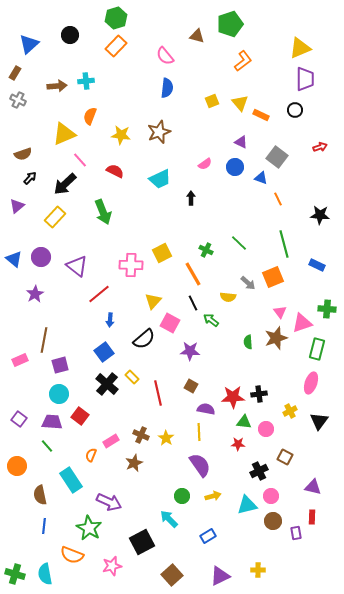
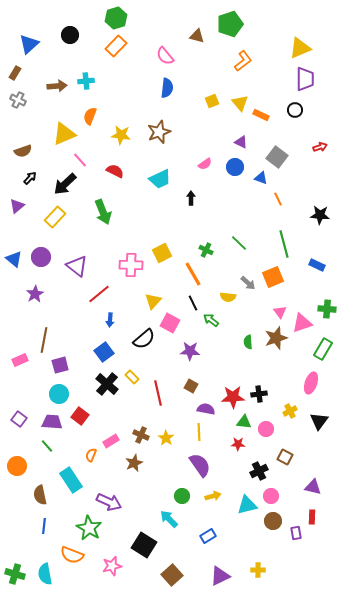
brown semicircle at (23, 154): moved 3 px up
green rectangle at (317, 349): moved 6 px right; rotated 15 degrees clockwise
black square at (142, 542): moved 2 px right, 3 px down; rotated 30 degrees counterclockwise
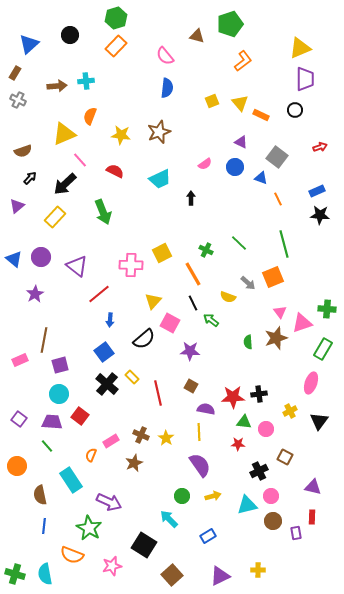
blue rectangle at (317, 265): moved 74 px up; rotated 49 degrees counterclockwise
yellow semicircle at (228, 297): rotated 14 degrees clockwise
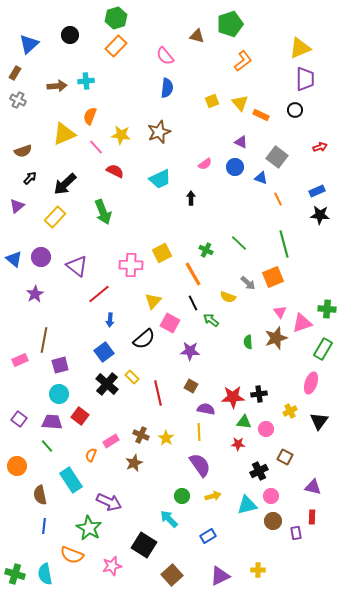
pink line at (80, 160): moved 16 px right, 13 px up
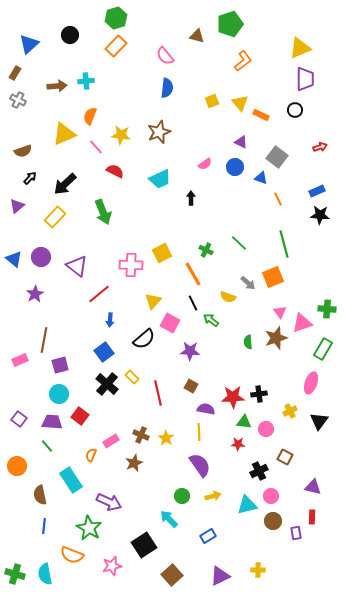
black square at (144, 545): rotated 25 degrees clockwise
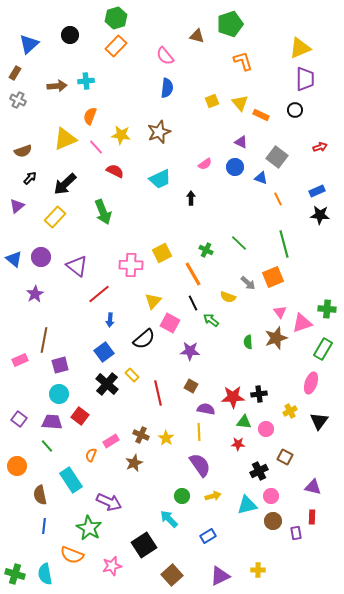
orange L-shape at (243, 61): rotated 70 degrees counterclockwise
yellow triangle at (64, 134): moved 1 px right, 5 px down
yellow rectangle at (132, 377): moved 2 px up
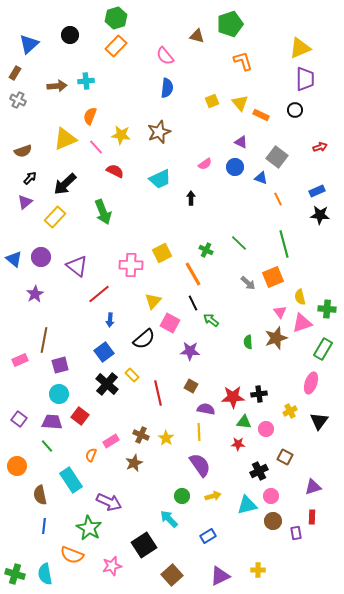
purple triangle at (17, 206): moved 8 px right, 4 px up
yellow semicircle at (228, 297): moved 72 px right; rotated 56 degrees clockwise
purple triangle at (313, 487): rotated 30 degrees counterclockwise
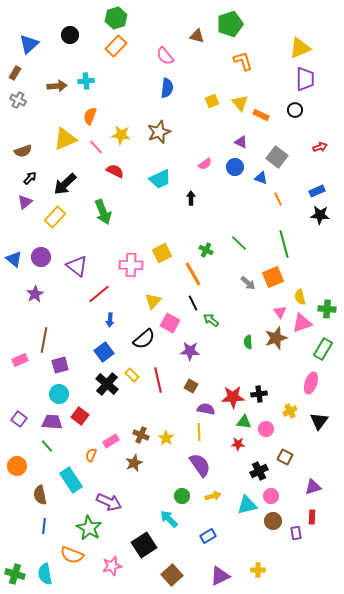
red line at (158, 393): moved 13 px up
